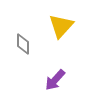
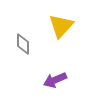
purple arrow: rotated 25 degrees clockwise
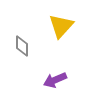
gray diamond: moved 1 px left, 2 px down
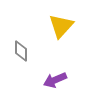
gray diamond: moved 1 px left, 5 px down
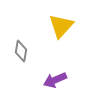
gray diamond: rotated 10 degrees clockwise
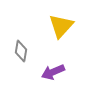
purple arrow: moved 2 px left, 8 px up
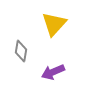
yellow triangle: moved 7 px left, 2 px up
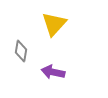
purple arrow: rotated 35 degrees clockwise
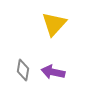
gray diamond: moved 2 px right, 19 px down
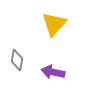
gray diamond: moved 6 px left, 10 px up
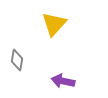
purple arrow: moved 10 px right, 9 px down
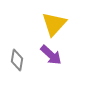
purple arrow: moved 12 px left, 26 px up; rotated 150 degrees counterclockwise
